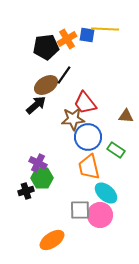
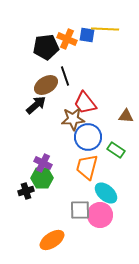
orange cross: rotated 36 degrees counterclockwise
black line: moved 1 px right, 1 px down; rotated 54 degrees counterclockwise
purple cross: moved 5 px right
orange trapezoid: moved 2 px left; rotated 28 degrees clockwise
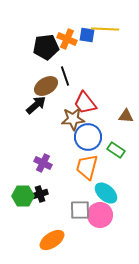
brown ellipse: moved 1 px down
green hexagon: moved 19 px left, 18 px down
black cross: moved 14 px right, 3 px down
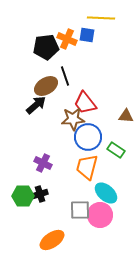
yellow line: moved 4 px left, 11 px up
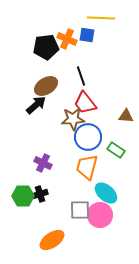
black line: moved 16 px right
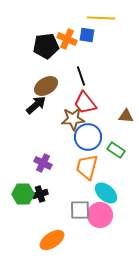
black pentagon: moved 1 px up
green hexagon: moved 2 px up
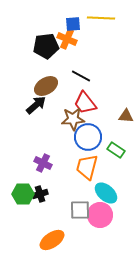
blue square: moved 14 px left, 11 px up; rotated 14 degrees counterclockwise
black line: rotated 42 degrees counterclockwise
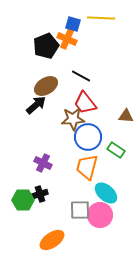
blue square: rotated 21 degrees clockwise
black pentagon: rotated 15 degrees counterclockwise
green hexagon: moved 6 px down
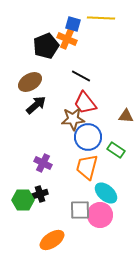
brown ellipse: moved 16 px left, 4 px up
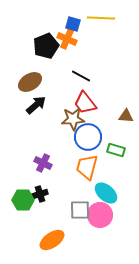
green rectangle: rotated 18 degrees counterclockwise
